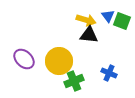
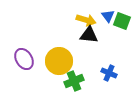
purple ellipse: rotated 15 degrees clockwise
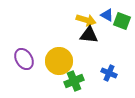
blue triangle: moved 1 px left, 1 px up; rotated 24 degrees counterclockwise
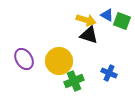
black triangle: rotated 12 degrees clockwise
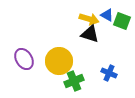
yellow arrow: moved 3 px right, 1 px up
black triangle: moved 1 px right, 1 px up
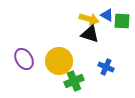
green square: rotated 18 degrees counterclockwise
blue cross: moved 3 px left, 6 px up
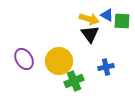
black triangle: rotated 36 degrees clockwise
blue cross: rotated 35 degrees counterclockwise
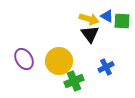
blue triangle: moved 1 px down
blue cross: rotated 14 degrees counterclockwise
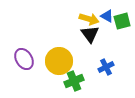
green square: rotated 18 degrees counterclockwise
